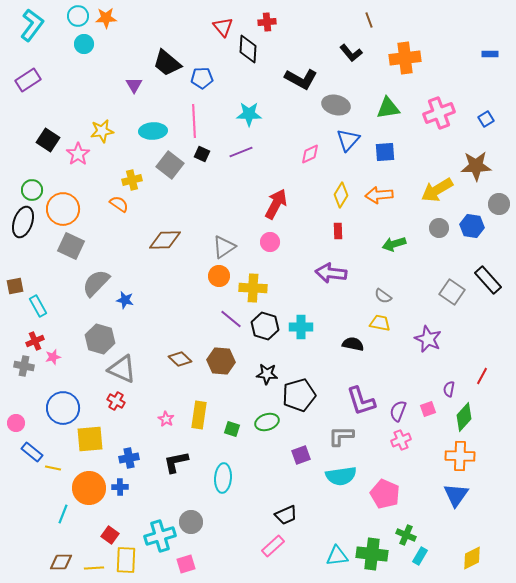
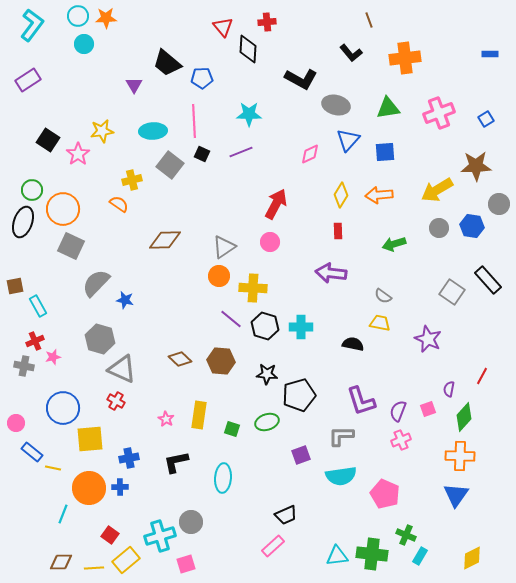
yellow rectangle at (126, 560): rotated 48 degrees clockwise
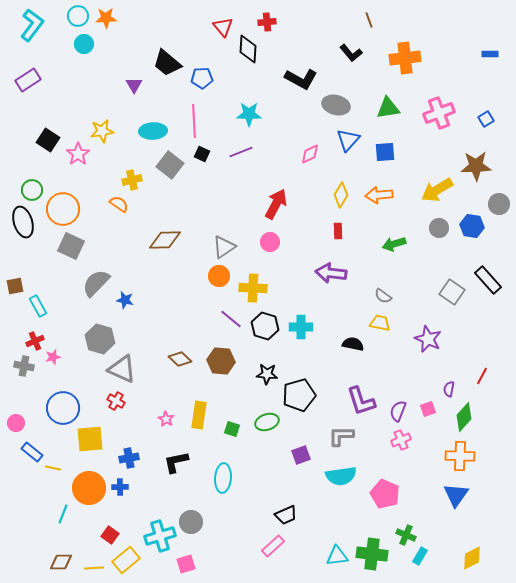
black ellipse at (23, 222): rotated 36 degrees counterclockwise
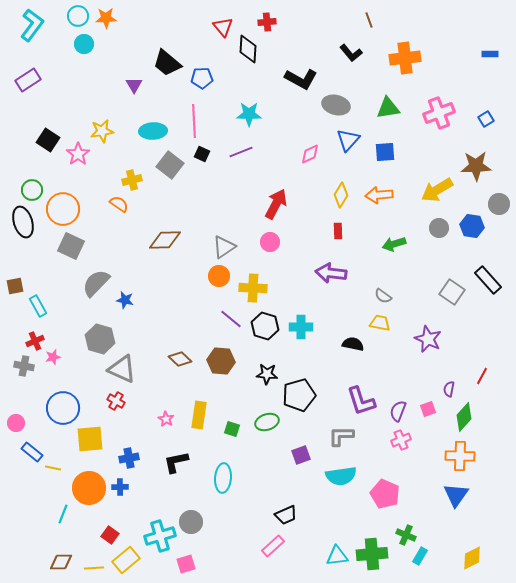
green cross at (372, 554): rotated 12 degrees counterclockwise
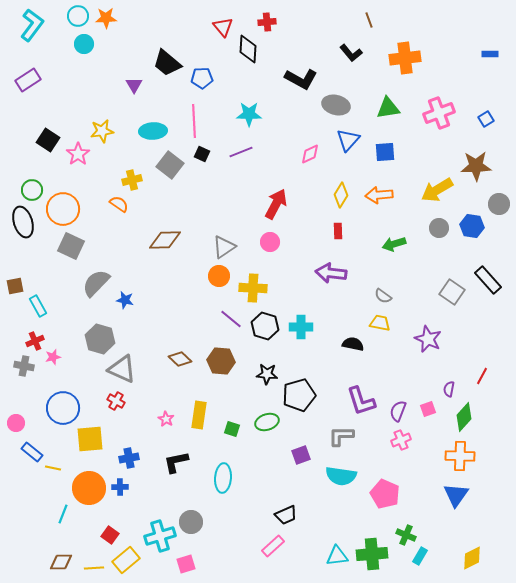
cyan semicircle at (341, 476): rotated 16 degrees clockwise
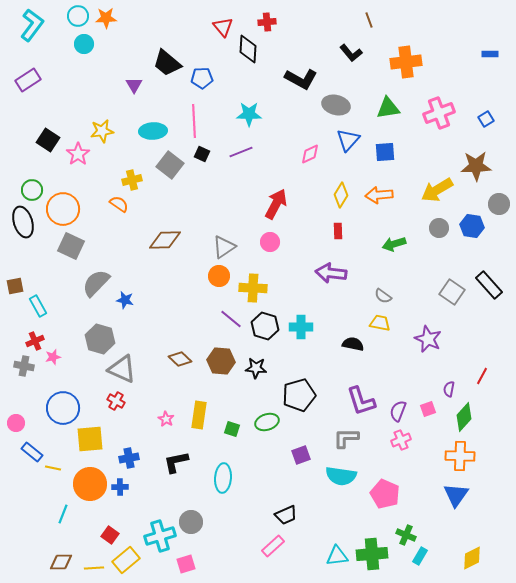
orange cross at (405, 58): moved 1 px right, 4 px down
black rectangle at (488, 280): moved 1 px right, 5 px down
black star at (267, 374): moved 11 px left, 6 px up
gray L-shape at (341, 436): moved 5 px right, 2 px down
orange circle at (89, 488): moved 1 px right, 4 px up
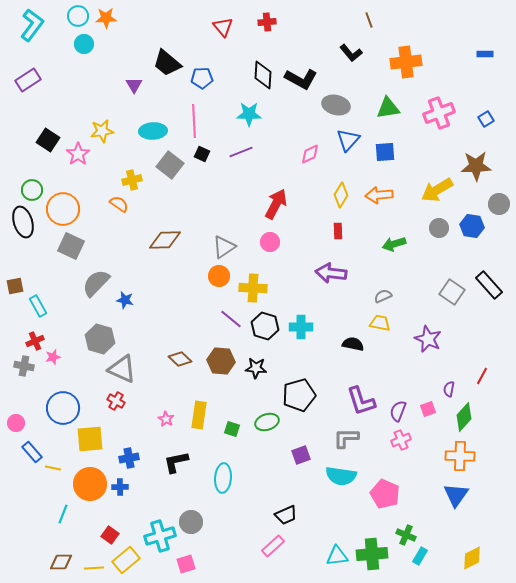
black diamond at (248, 49): moved 15 px right, 26 px down
blue rectangle at (490, 54): moved 5 px left
gray semicircle at (383, 296): rotated 120 degrees clockwise
blue rectangle at (32, 452): rotated 10 degrees clockwise
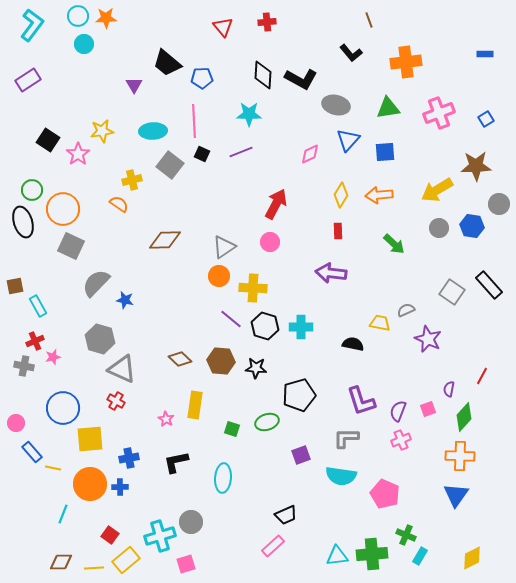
green arrow at (394, 244): rotated 120 degrees counterclockwise
gray semicircle at (383, 296): moved 23 px right, 14 px down
yellow rectangle at (199, 415): moved 4 px left, 10 px up
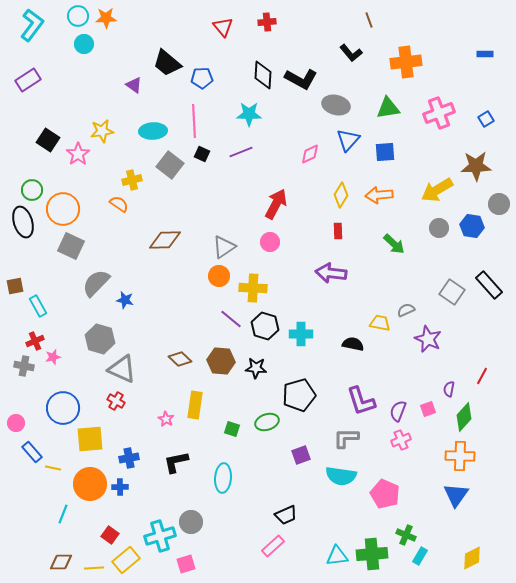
purple triangle at (134, 85): rotated 24 degrees counterclockwise
cyan cross at (301, 327): moved 7 px down
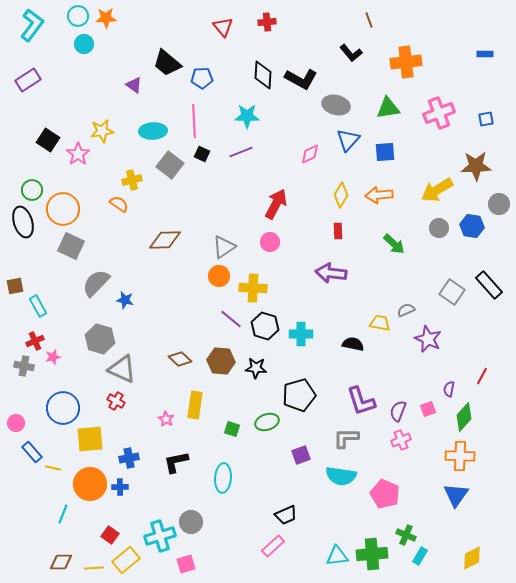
cyan star at (249, 114): moved 2 px left, 2 px down
blue square at (486, 119): rotated 21 degrees clockwise
